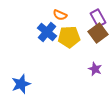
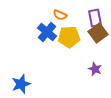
purple rectangle: moved 3 px left; rotated 18 degrees clockwise
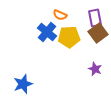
blue star: moved 2 px right
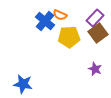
purple rectangle: rotated 54 degrees clockwise
blue cross: moved 2 px left, 11 px up
blue star: rotated 30 degrees clockwise
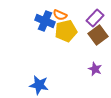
blue cross: rotated 18 degrees counterclockwise
brown square: moved 2 px down
yellow pentagon: moved 3 px left, 6 px up; rotated 10 degrees counterclockwise
blue star: moved 16 px right, 1 px down
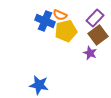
purple star: moved 5 px left, 16 px up
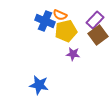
purple rectangle: moved 2 px down
purple star: moved 17 px left, 1 px down; rotated 16 degrees counterclockwise
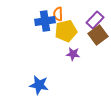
orange semicircle: moved 2 px left, 1 px up; rotated 64 degrees clockwise
blue cross: rotated 30 degrees counterclockwise
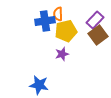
purple star: moved 11 px left; rotated 24 degrees counterclockwise
